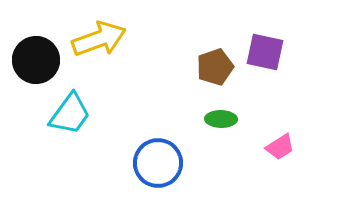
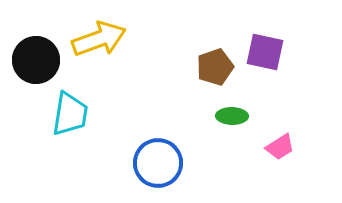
cyan trapezoid: rotated 27 degrees counterclockwise
green ellipse: moved 11 px right, 3 px up
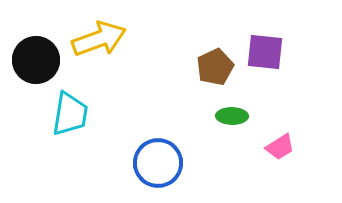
purple square: rotated 6 degrees counterclockwise
brown pentagon: rotated 6 degrees counterclockwise
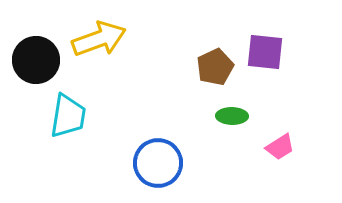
cyan trapezoid: moved 2 px left, 2 px down
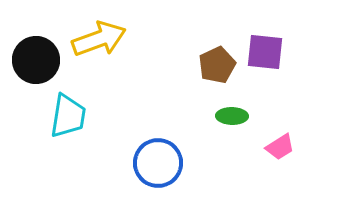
brown pentagon: moved 2 px right, 2 px up
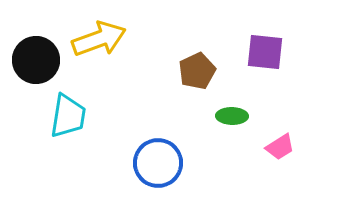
brown pentagon: moved 20 px left, 6 px down
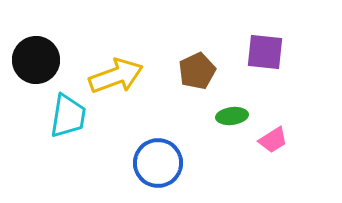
yellow arrow: moved 17 px right, 37 px down
green ellipse: rotated 8 degrees counterclockwise
pink trapezoid: moved 7 px left, 7 px up
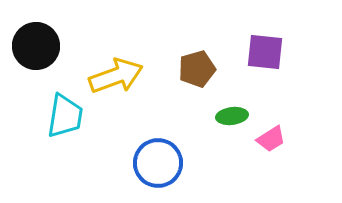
black circle: moved 14 px up
brown pentagon: moved 2 px up; rotated 9 degrees clockwise
cyan trapezoid: moved 3 px left
pink trapezoid: moved 2 px left, 1 px up
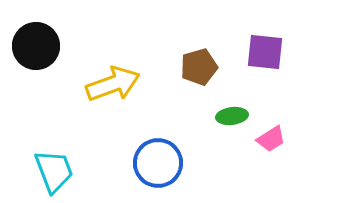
brown pentagon: moved 2 px right, 2 px up
yellow arrow: moved 3 px left, 8 px down
cyan trapezoid: moved 11 px left, 55 px down; rotated 30 degrees counterclockwise
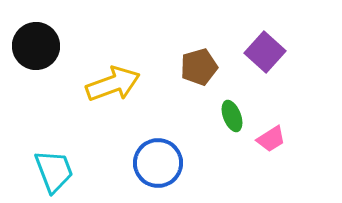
purple square: rotated 36 degrees clockwise
green ellipse: rotated 76 degrees clockwise
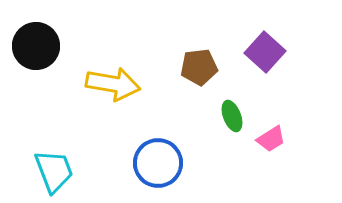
brown pentagon: rotated 9 degrees clockwise
yellow arrow: rotated 30 degrees clockwise
